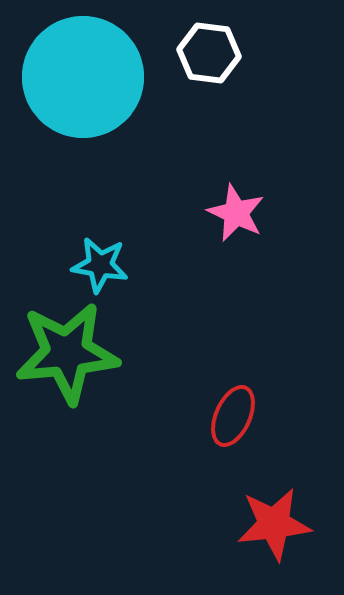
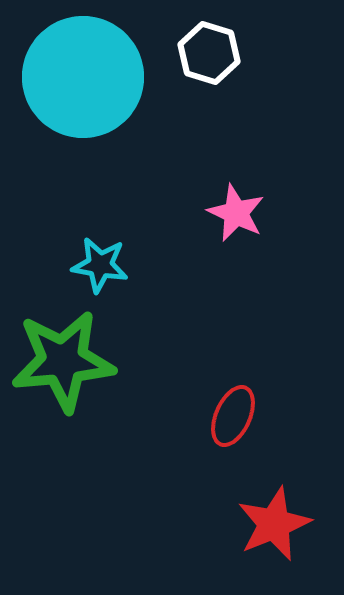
white hexagon: rotated 10 degrees clockwise
green star: moved 4 px left, 8 px down
red star: rotated 16 degrees counterclockwise
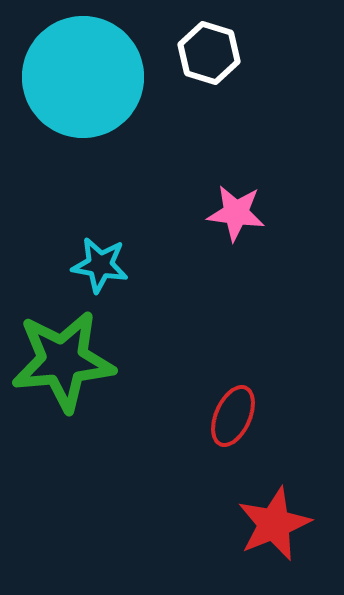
pink star: rotated 18 degrees counterclockwise
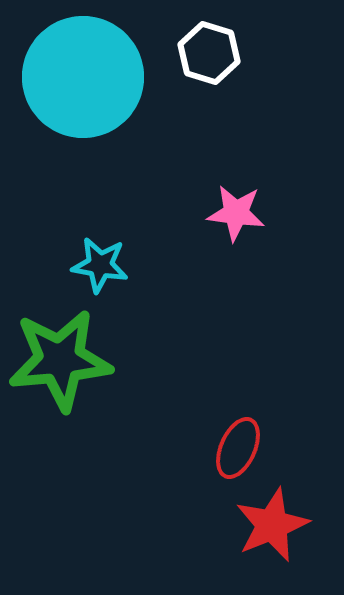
green star: moved 3 px left, 1 px up
red ellipse: moved 5 px right, 32 px down
red star: moved 2 px left, 1 px down
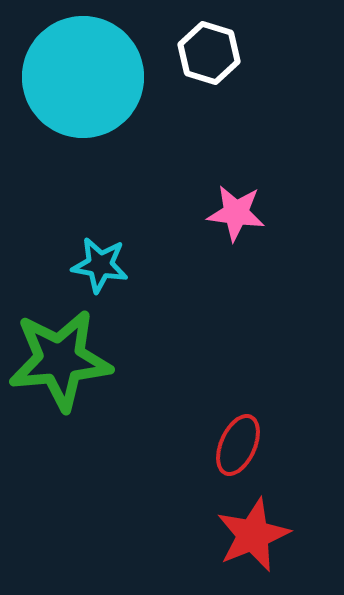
red ellipse: moved 3 px up
red star: moved 19 px left, 10 px down
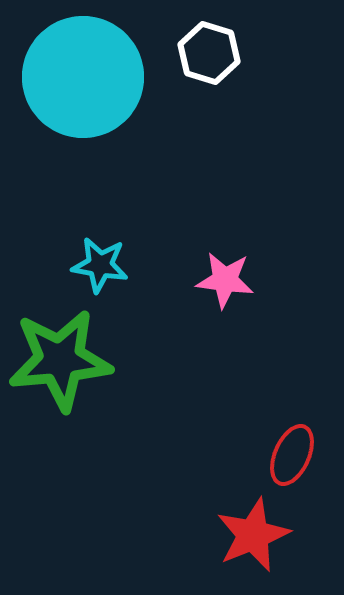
pink star: moved 11 px left, 67 px down
red ellipse: moved 54 px right, 10 px down
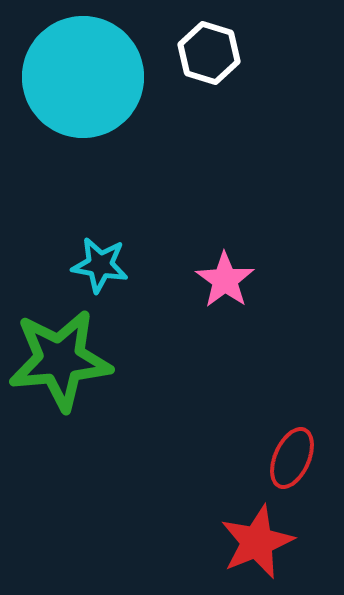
pink star: rotated 28 degrees clockwise
red ellipse: moved 3 px down
red star: moved 4 px right, 7 px down
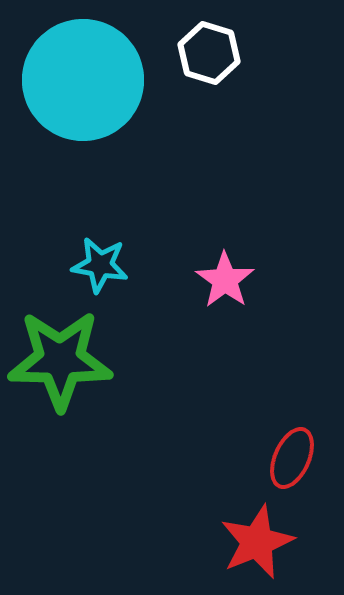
cyan circle: moved 3 px down
green star: rotated 6 degrees clockwise
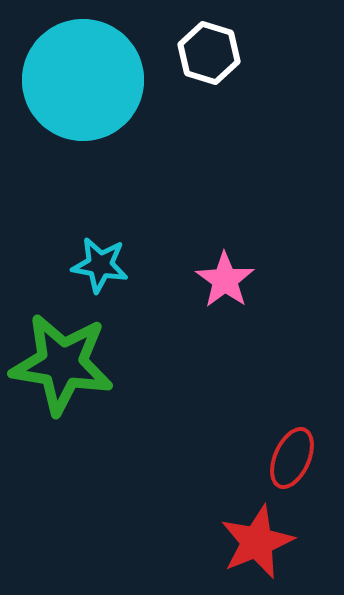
green star: moved 2 px right, 4 px down; rotated 8 degrees clockwise
